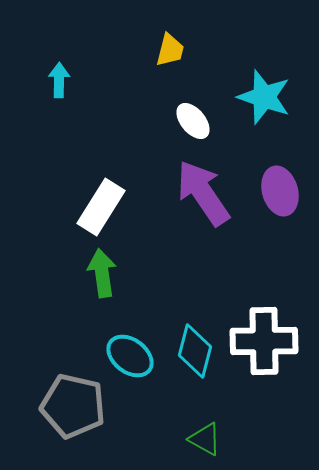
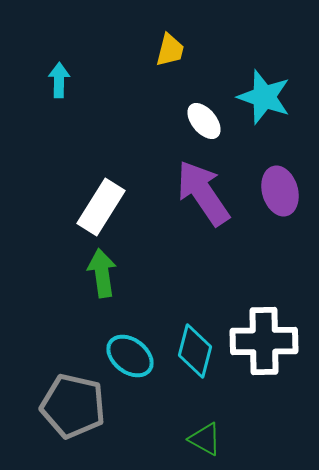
white ellipse: moved 11 px right
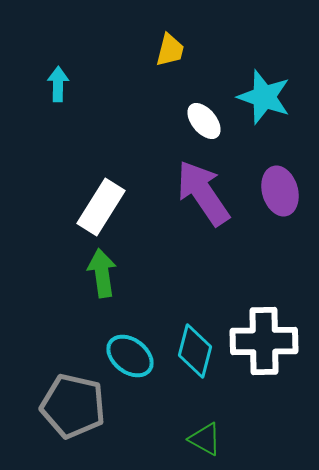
cyan arrow: moved 1 px left, 4 px down
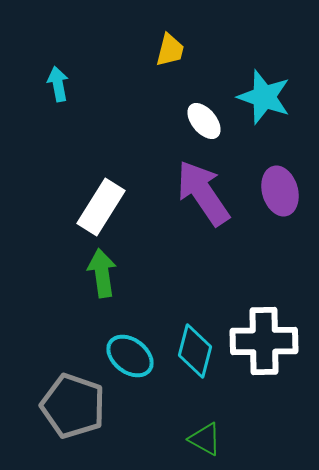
cyan arrow: rotated 12 degrees counterclockwise
gray pentagon: rotated 6 degrees clockwise
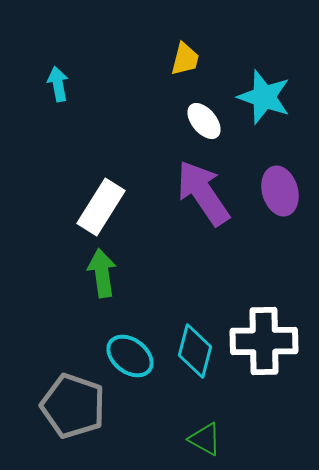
yellow trapezoid: moved 15 px right, 9 px down
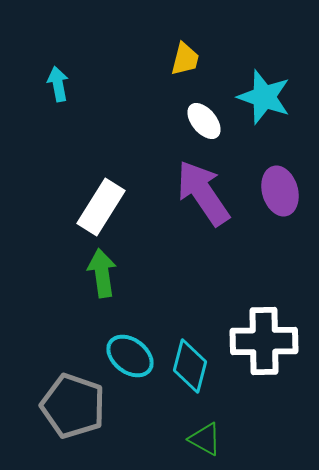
cyan diamond: moved 5 px left, 15 px down
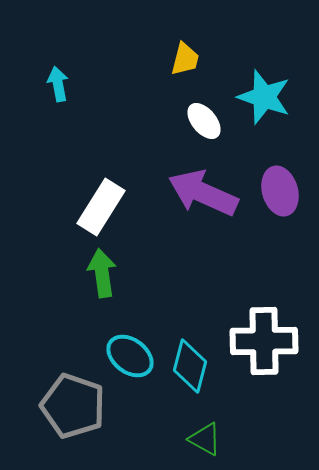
purple arrow: rotated 32 degrees counterclockwise
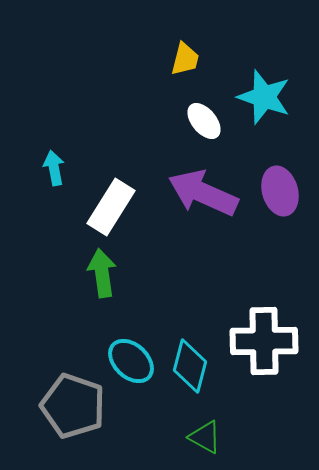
cyan arrow: moved 4 px left, 84 px down
white rectangle: moved 10 px right
cyan ellipse: moved 1 px right, 5 px down; rotated 6 degrees clockwise
green triangle: moved 2 px up
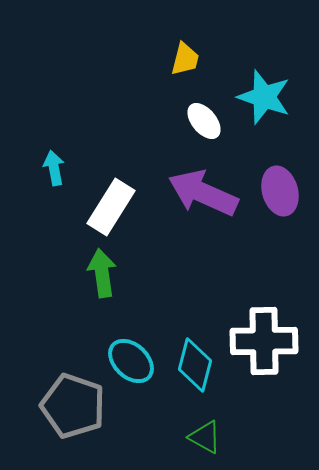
cyan diamond: moved 5 px right, 1 px up
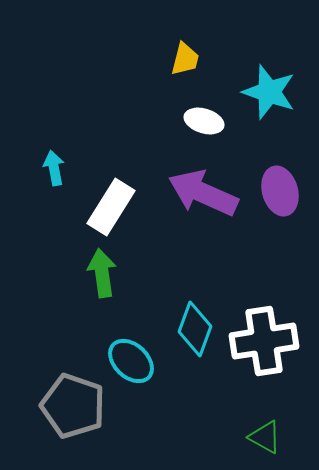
cyan star: moved 5 px right, 5 px up
white ellipse: rotated 33 degrees counterclockwise
white cross: rotated 8 degrees counterclockwise
cyan diamond: moved 36 px up; rotated 6 degrees clockwise
green triangle: moved 60 px right
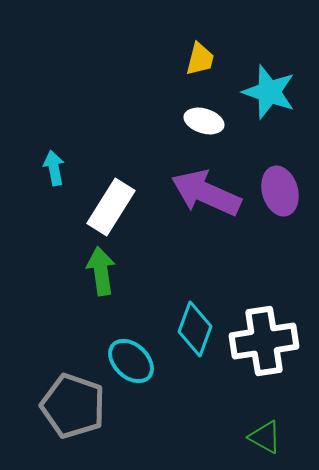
yellow trapezoid: moved 15 px right
purple arrow: moved 3 px right
green arrow: moved 1 px left, 2 px up
